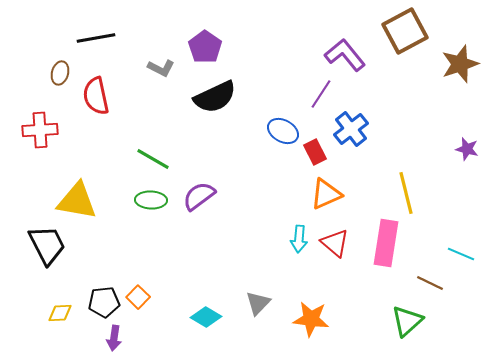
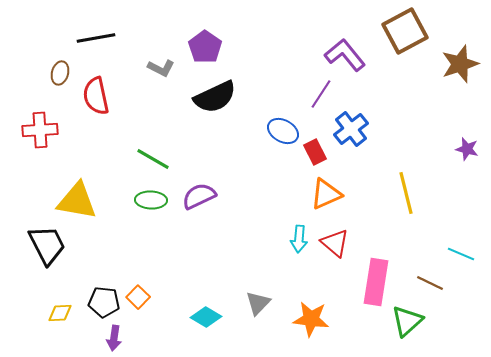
purple semicircle: rotated 12 degrees clockwise
pink rectangle: moved 10 px left, 39 px down
black pentagon: rotated 12 degrees clockwise
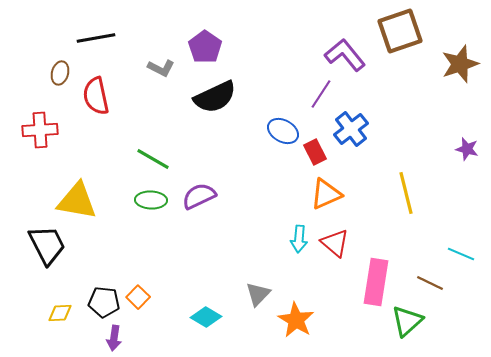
brown square: moved 5 px left; rotated 9 degrees clockwise
gray triangle: moved 9 px up
orange star: moved 15 px left, 1 px down; rotated 24 degrees clockwise
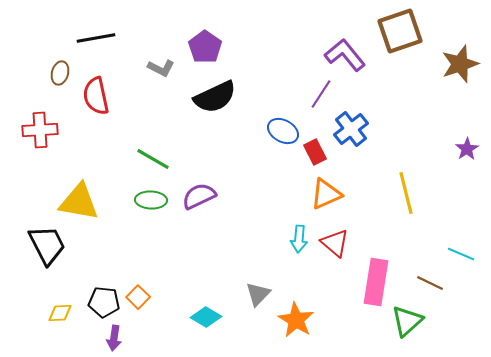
purple star: rotated 25 degrees clockwise
yellow triangle: moved 2 px right, 1 px down
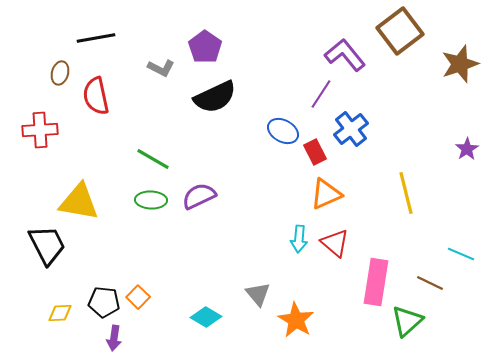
brown square: rotated 18 degrees counterclockwise
gray triangle: rotated 24 degrees counterclockwise
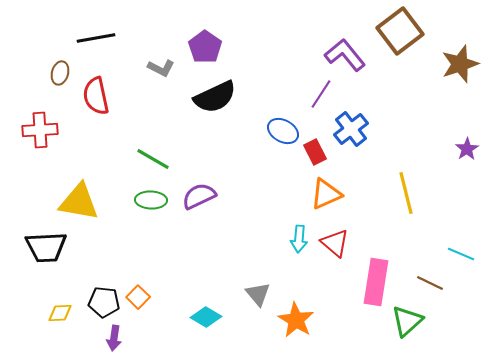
black trapezoid: moved 1 px left, 2 px down; rotated 114 degrees clockwise
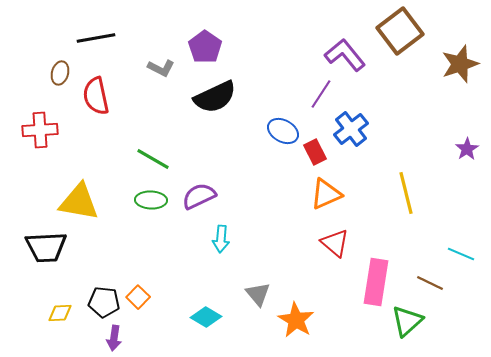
cyan arrow: moved 78 px left
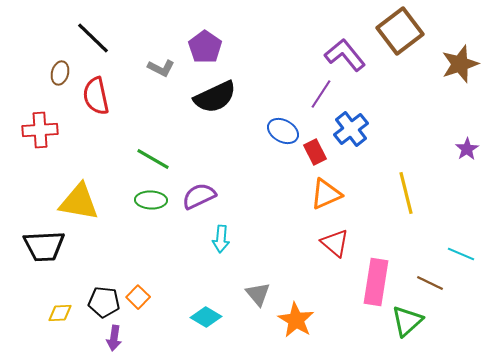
black line: moved 3 px left; rotated 54 degrees clockwise
black trapezoid: moved 2 px left, 1 px up
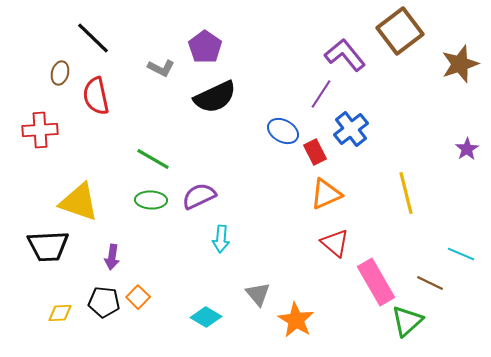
yellow triangle: rotated 9 degrees clockwise
black trapezoid: moved 4 px right
pink rectangle: rotated 39 degrees counterclockwise
purple arrow: moved 2 px left, 81 px up
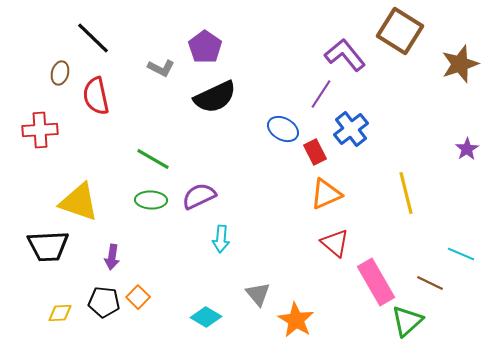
brown square: rotated 21 degrees counterclockwise
blue ellipse: moved 2 px up
